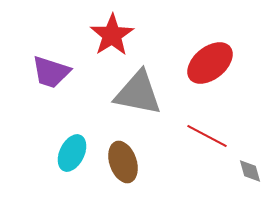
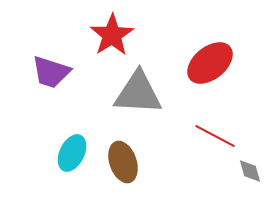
gray triangle: rotated 8 degrees counterclockwise
red line: moved 8 px right
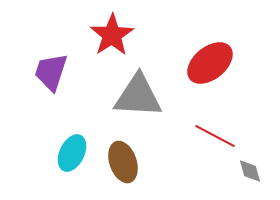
purple trapezoid: rotated 90 degrees clockwise
gray triangle: moved 3 px down
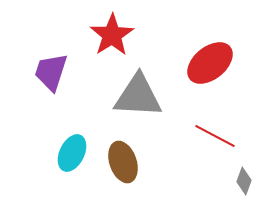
gray diamond: moved 6 px left, 10 px down; rotated 36 degrees clockwise
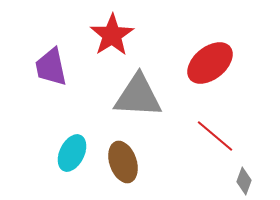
purple trapezoid: moved 5 px up; rotated 30 degrees counterclockwise
red line: rotated 12 degrees clockwise
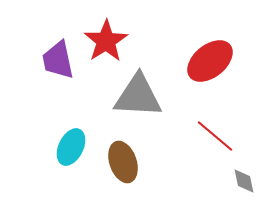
red star: moved 6 px left, 6 px down
red ellipse: moved 2 px up
purple trapezoid: moved 7 px right, 7 px up
cyan ellipse: moved 1 px left, 6 px up
gray diamond: rotated 32 degrees counterclockwise
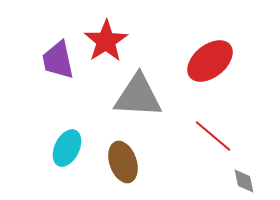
red line: moved 2 px left
cyan ellipse: moved 4 px left, 1 px down
